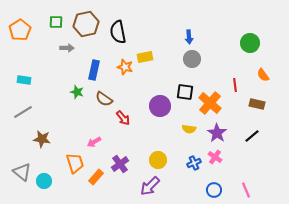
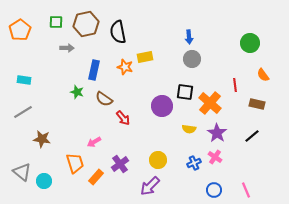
purple circle: moved 2 px right
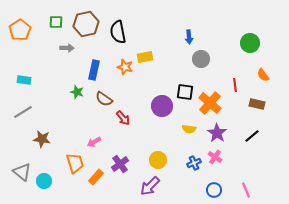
gray circle: moved 9 px right
